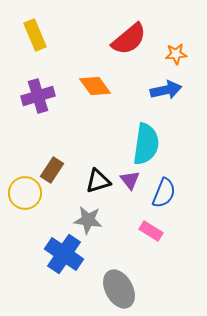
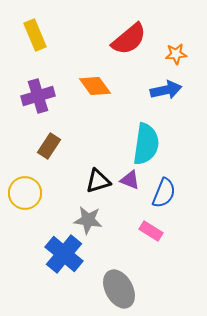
brown rectangle: moved 3 px left, 24 px up
purple triangle: rotated 30 degrees counterclockwise
blue cross: rotated 6 degrees clockwise
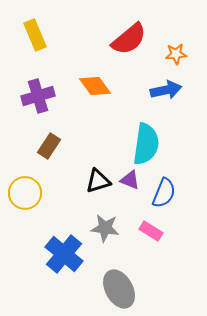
gray star: moved 17 px right, 8 px down
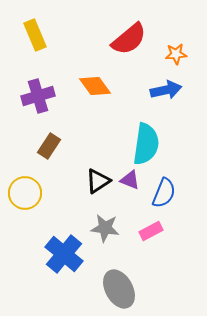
black triangle: rotated 16 degrees counterclockwise
pink rectangle: rotated 60 degrees counterclockwise
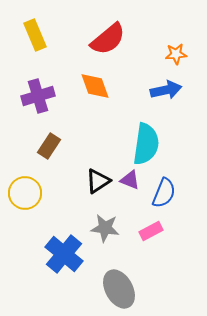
red semicircle: moved 21 px left
orange diamond: rotated 16 degrees clockwise
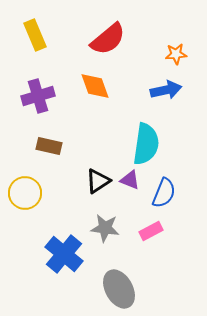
brown rectangle: rotated 70 degrees clockwise
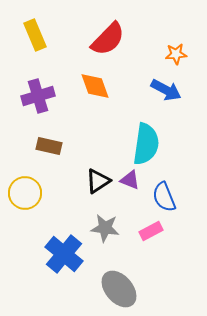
red semicircle: rotated 6 degrees counterclockwise
blue arrow: rotated 40 degrees clockwise
blue semicircle: moved 4 px down; rotated 136 degrees clockwise
gray ellipse: rotated 12 degrees counterclockwise
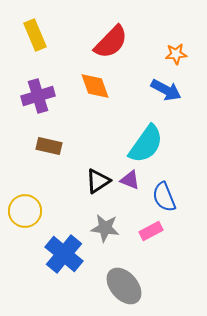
red semicircle: moved 3 px right, 3 px down
cyan semicircle: rotated 27 degrees clockwise
yellow circle: moved 18 px down
gray ellipse: moved 5 px right, 3 px up
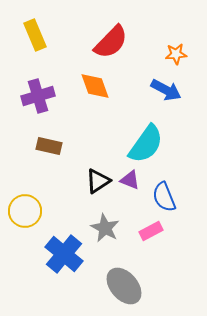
gray star: rotated 20 degrees clockwise
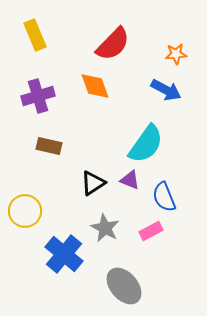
red semicircle: moved 2 px right, 2 px down
black triangle: moved 5 px left, 2 px down
